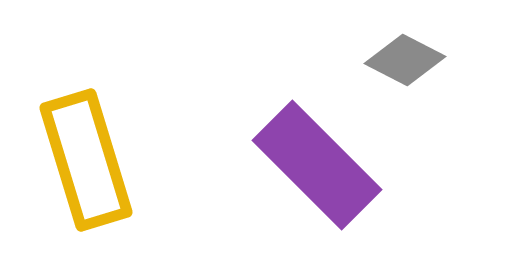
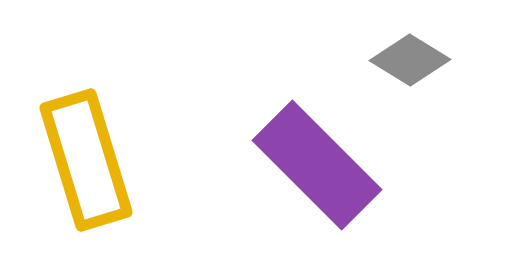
gray diamond: moved 5 px right; rotated 4 degrees clockwise
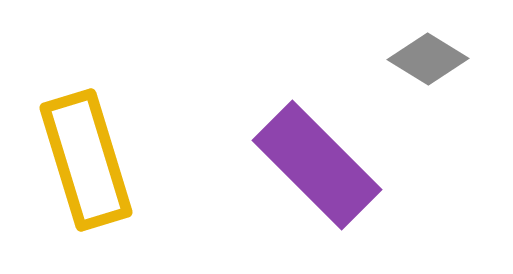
gray diamond: moved 18 px right, 1 px up
